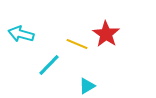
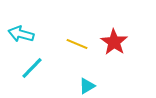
red star: moved 8 px right, 8 px down
cyan line: moved 17 px left, 3 px down
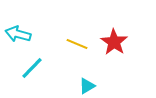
cyan arrow: moved 3 px left
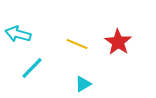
red star: moved 4 px right
cyan triangle: moved 4 px left, 2 px up
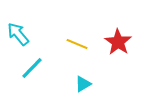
cyan arrow: rotated 35 degrees clockwise
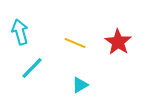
cyan arrow: moved 2 px right, 2 px up; rotated 25 degrees clockwise
yellow line: moved 2 px left, 1 px up
cyan triangle: moved 3 px left, 1 px down
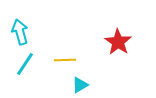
yellow line: moved 10 px left, 17 px down; rotated 25 degrees counterclockwise
cyan line: moved 7 px left, 4 px up; rotated 10 degrees counterclockwise
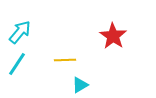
cyan arrow: rotated 55 degrees clockwise
red star: moved 5 px left, 6 px up
cyan line: moved 8 px left
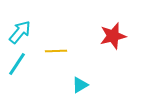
red star: rotated 24 degrees clockwise
yellow line: moved 9 px left, 9 px up
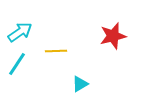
cyan arrow: rotated 15 degrees clockwise
cyan triangle: moved 1 px up
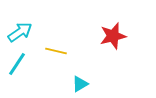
yellow line: rotated 15 degrees clockwise
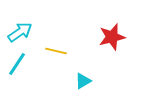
red star: moved 1 px left, 1 px down
cyan triangle: moved 3 px right, 3 px up
